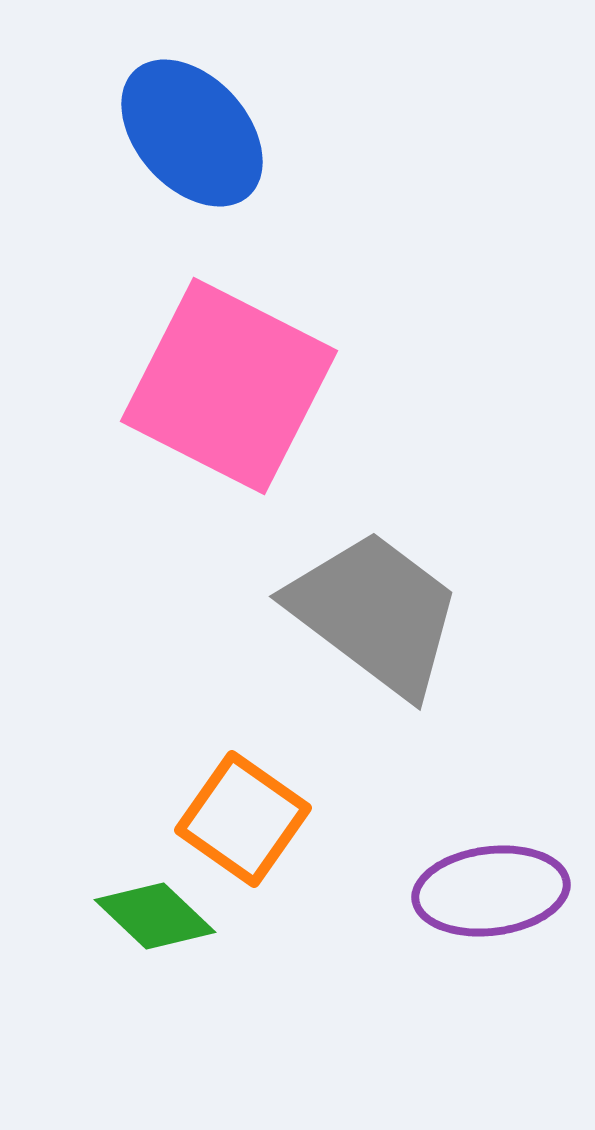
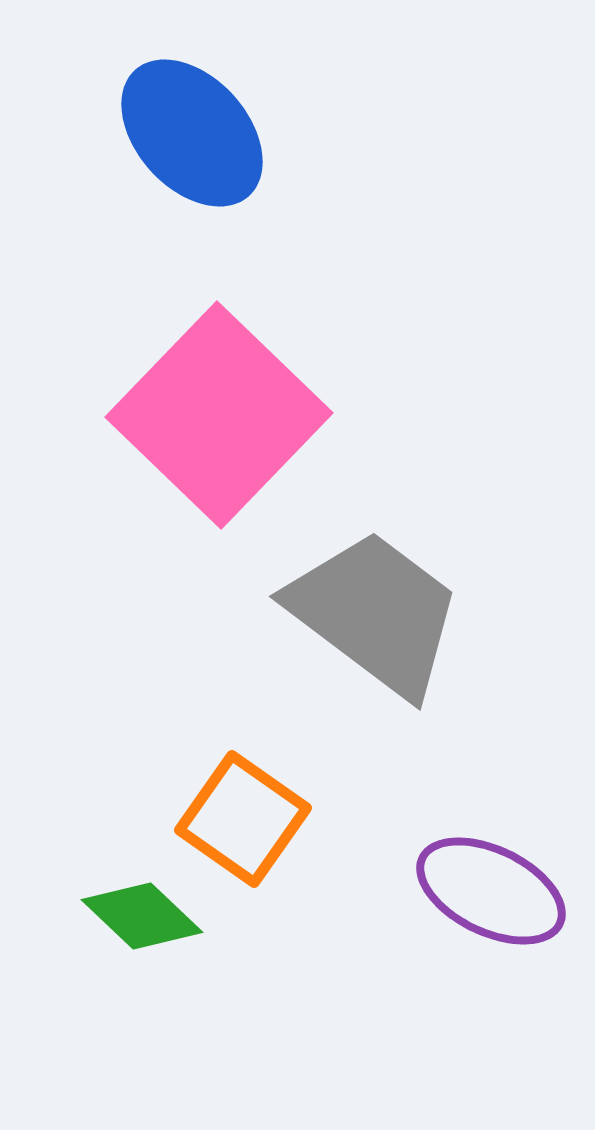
pink square: moved 10 px left, 29 px down; rotated 17 degrees clockwise
purple ellipse: rotated 33 degrees clockwise
green diamond: moved 13 px left
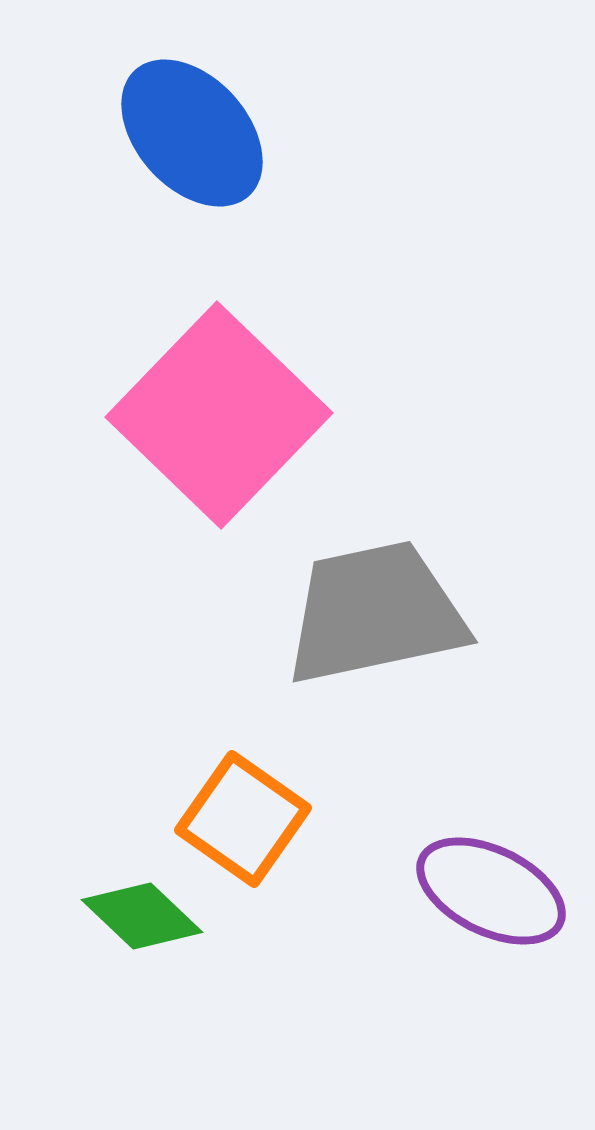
gray trapezoid: rotated 49 degrees counterclockwise
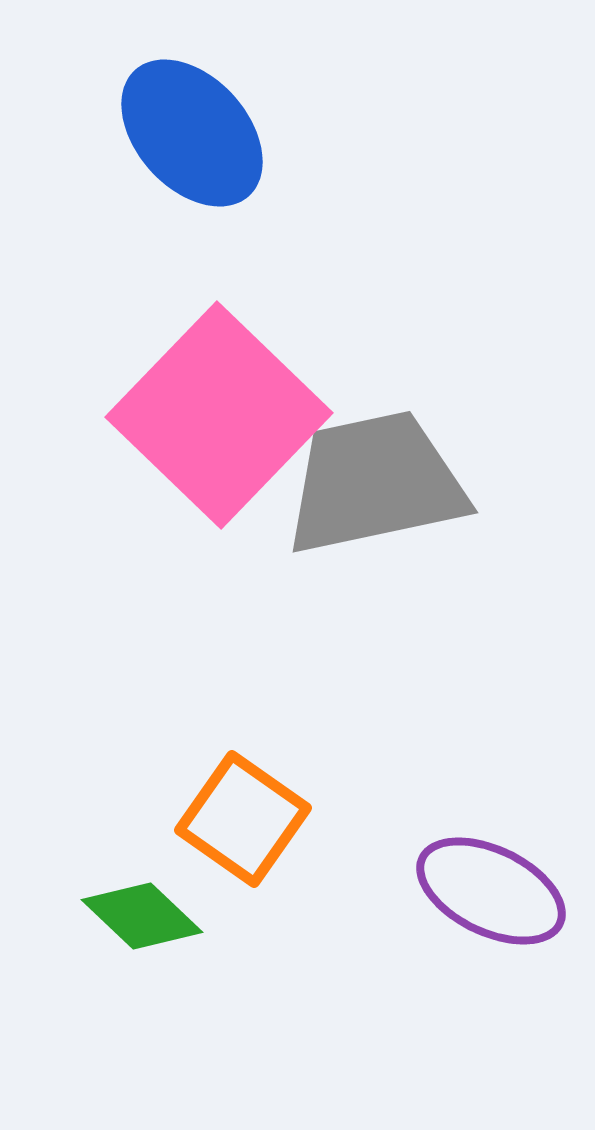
gray trapezoid: moved 130 px up
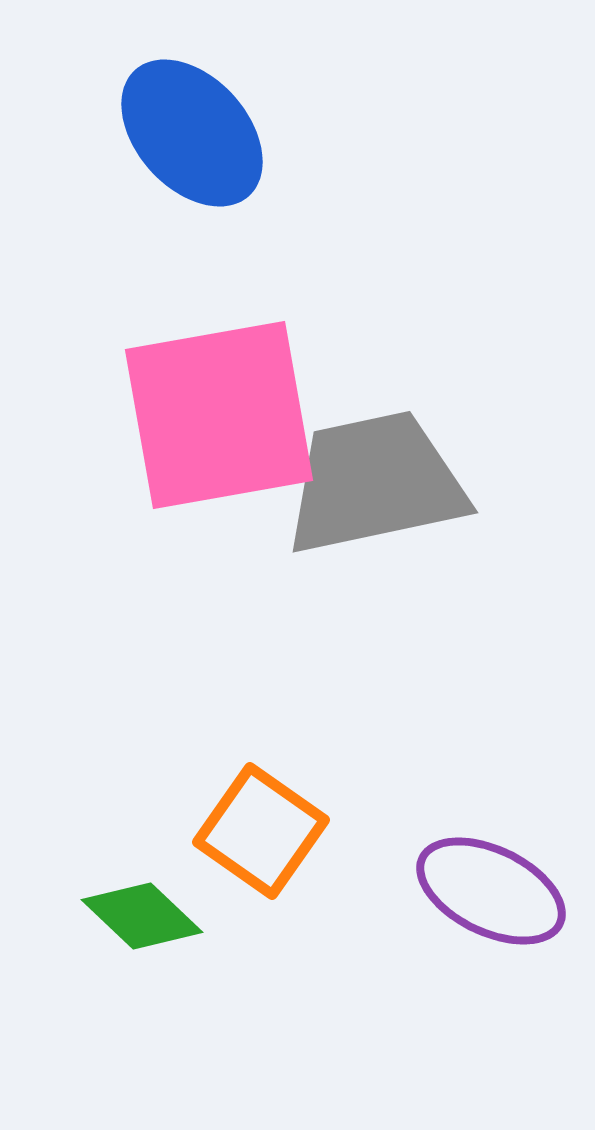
pink square: rotated 36 degrees clockwise
orange square: moved 18 px right, 12 px down
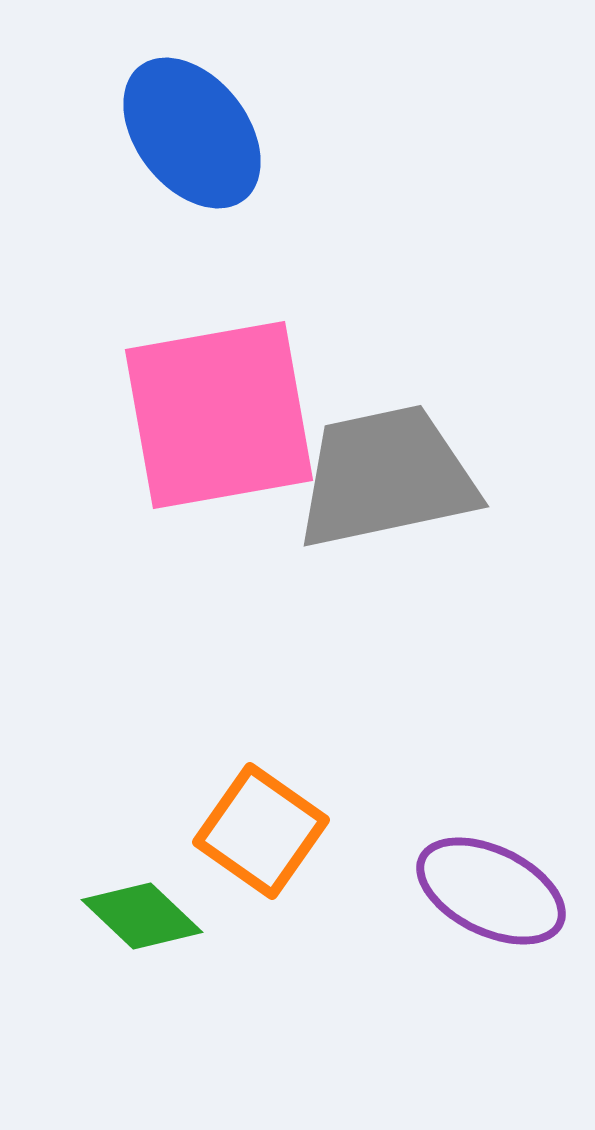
blue ellipse: rotated 4 degrees clockwise
gray trapezoid: moved 11 px right, 6 px up
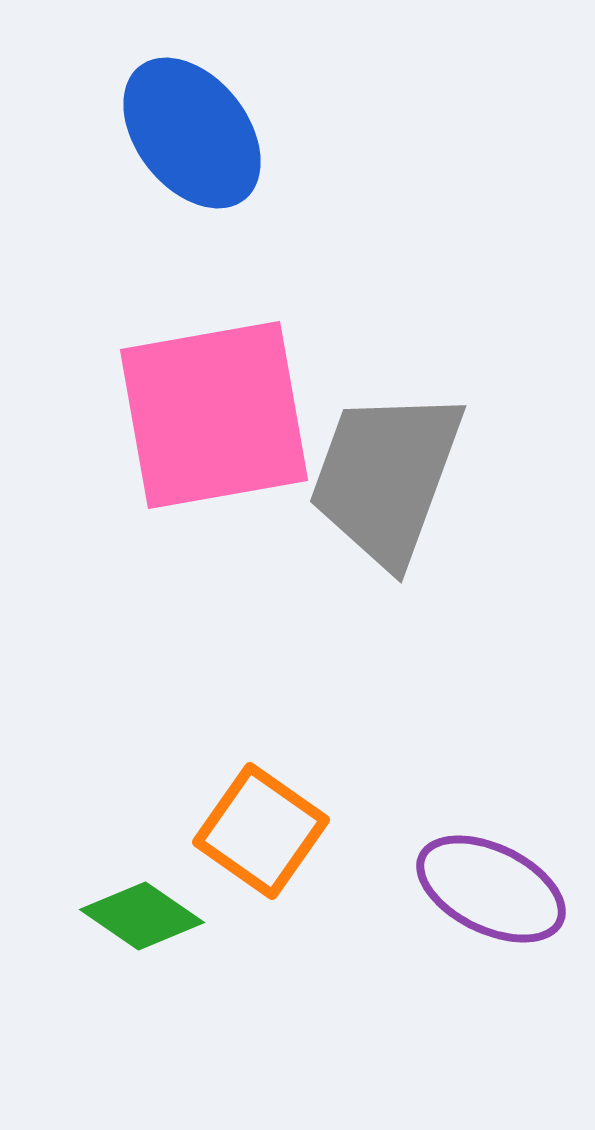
pink square: moved 5 px left
gray trapezoid: rotated 58 degrees counterclockwise
purple ellipse: moved 2 px up
green diamond: rotated 9 degrees counterclockwise
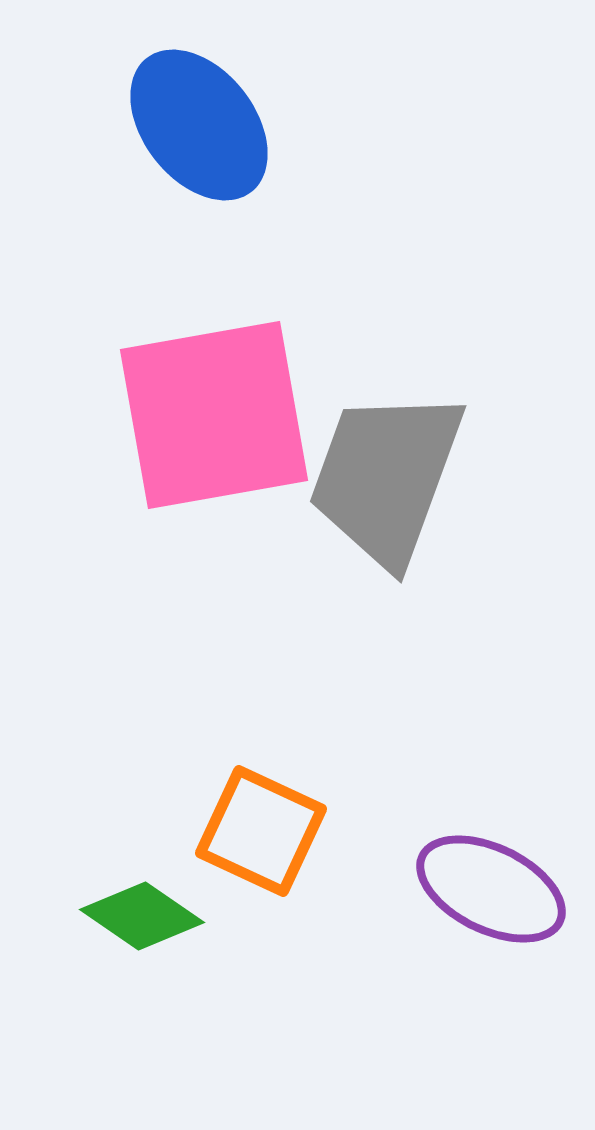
blue ellipse: moved 7 px right, 8 px up
orange square: rotated 10 degrees counterclockwise
